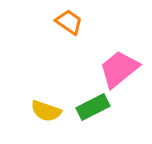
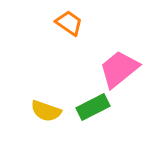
orange trapezoid: moved 1 px down
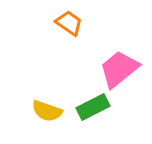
yellow semicircle: moved 1 px right
